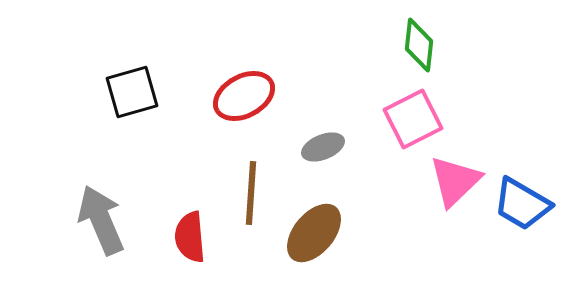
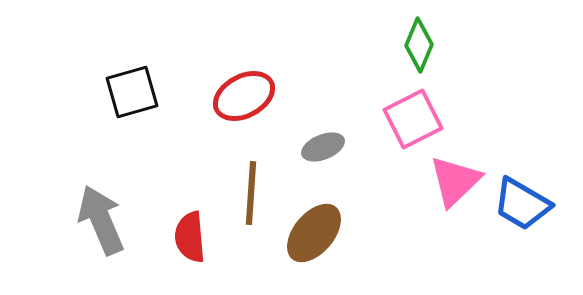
green diamond: rotated 16 degrees clockwise
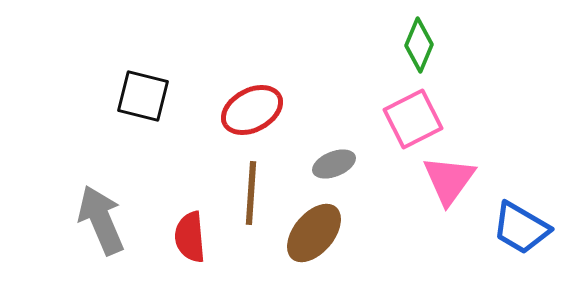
black square: moved 11 px right, 4 px down; rotated 30 degrees clockwise
red ellipse: moved 8 px right, 14 px down
gray ellipse: moved 11 px right, 17 px down
pink triangle: moved 6 px left, 1 px up; rotated 10 degrees counterclockwise
blue trapezoid: moved 1 px left, 24 px down
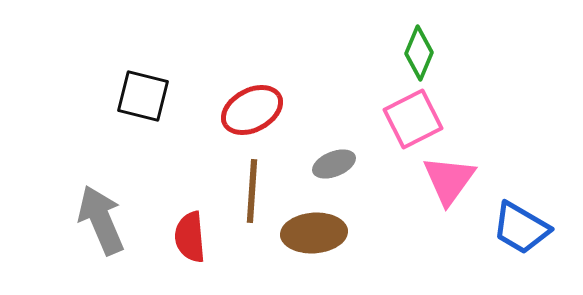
green diamond: moved 8 px down
brown line: moved 1 px right, 2 px up
brown ellipse: rotated 46 degrees clockwise
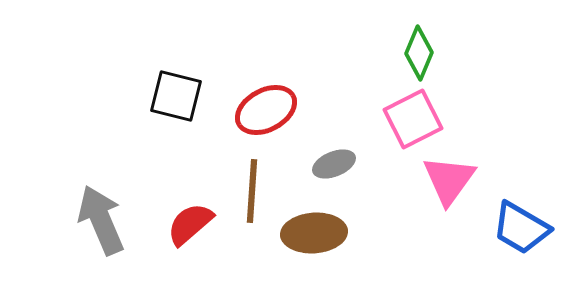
black square: moved 33 px right
red ellipse: moved 14 px right
red semicircle: moved 13 px up; rotated 54 degrees clockwise
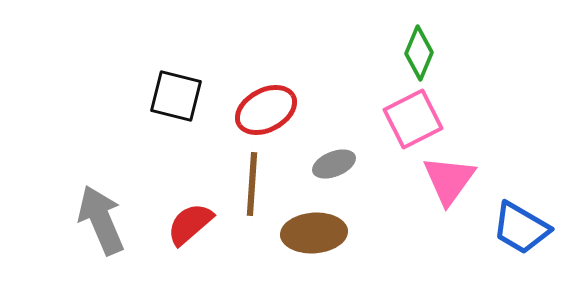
brown line: moved 7 px up
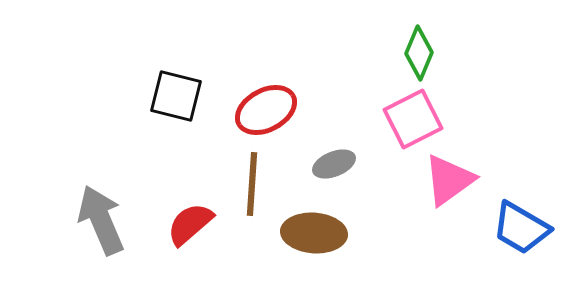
pink triangle: rotated 18 degrees clockwise
brown ellipse: rotated 8 degrees clockwise
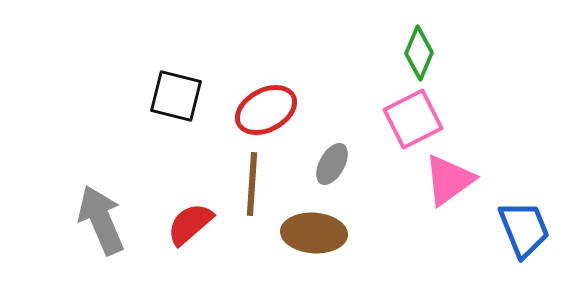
gray ellipse: moved 2 px left; rotated 39 degrees counterclockwise
blue trapezoid: moved 3 px right, 1 px down; rotated 142 degrees counterclockwise
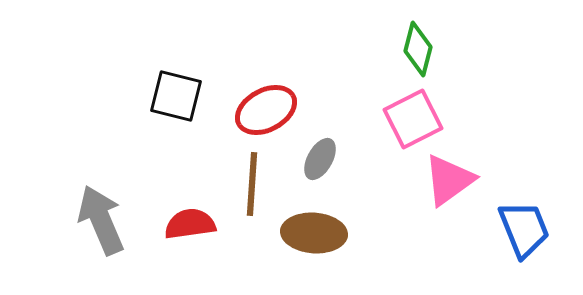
green diamond: moved 1 px left, 4 px up; rotated 8 degrees counterclockwise
gray ellipse: moved 12 px left, 5 px up
red semicircle: rotated 33 degrees clockwise
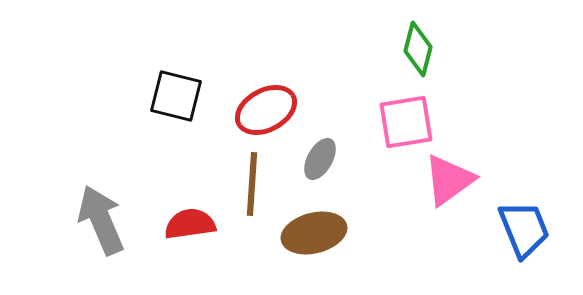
pink square: moved 7 px left, 3 px down; rotated 18 degrees clockwise
brown ellipse: rotated 18 degrees counterclockwise
